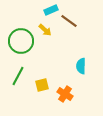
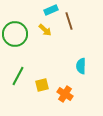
brown line: rotated 36 degrees clockwise
green circle: moved 6 px left, 7 px up
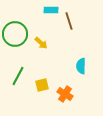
cyan rectangle: rotated 24 degrees clockwise
yellow arrow: moved 4 px left, 13 px down
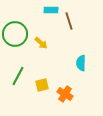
cyan semicircle: moved 3 px up
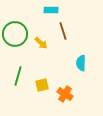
brown line: moved 6 px left, 10 px down
green line: rotated 12 degrees counterclockwise
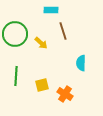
green line: moved 2 px left; rotated 12 degrees counterclockwise
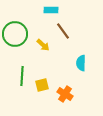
brown line: rotated 18 degrees counterclockwise
yellow arrow: moved 2 px right, 2 px down
green line: moved 6 px right
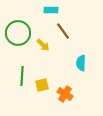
green circle: moved 3 px right, 1 px up
